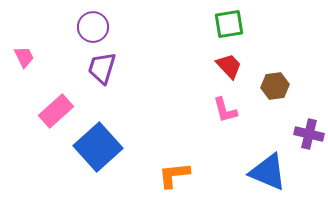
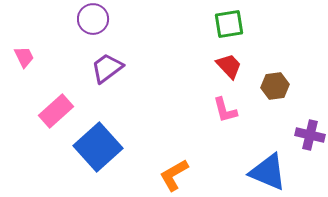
purple circle: moved 8 px up
purple trapezoid: moved 5 px right; rotated 36 degrees clockwise
purple cross: moved 1 px right, 1 px down
orange L-shape: rotated 24 degrees counterclockwise
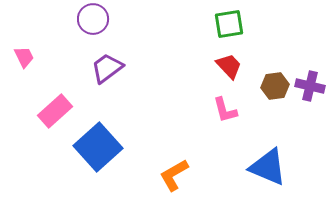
pink rectangle: moved 1 px left
purple cross: moved 49 px up
blue triangle: moved 5 px up
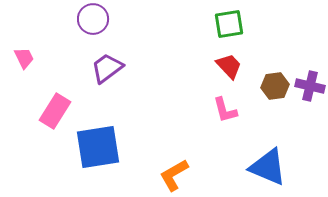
pink trapezoid: moved 1 px down
pink rectangle: rotated 16 degrees counterclockwise
blue square: rotated 33 degrees clockwise
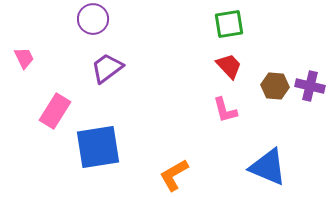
brown hexagon: rotated 12 degrees clockwise
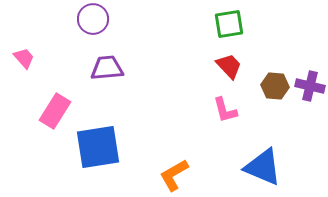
pink trapezoid: rotated 15 degrees counterclockwise
purple trapezoid: rotated 32 degrees clockwise
blue triangle: moved 5 px left
